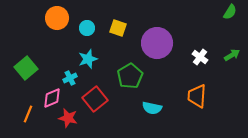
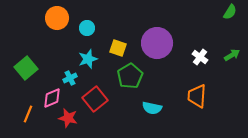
yellow square: moved 20 px down
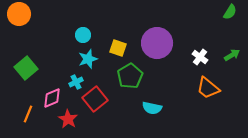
orange circle: moved 38 px left, 4 px up
cyan circle: moved 4 px left, 7 px down
cyan cross: moved 6 px right, 4 px down
orange trapezoid: moved 11 px right, 8 px up; rotated 55 degrees counterclockwise
red star: moved 1 px down; rotated 18 degrees clockwise
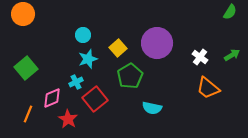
orange circle: moved 4 px right
yellow square: rotated 30 degrees clockwise
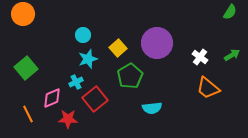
cyan semicircle: rotated 18 degrees counterclockwise
orange line: rotated 48 degrees counterclockwise
red star: rotated 30 degrees counterclockwise
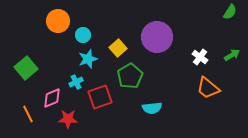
orange circle: moved 35 px right, 7 px down
purple circle: moved 6 px up
red square: moved 5 px right, 2 px up; rotated 20 degrees clockwise
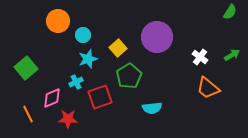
green pentagon: moved 1 px left
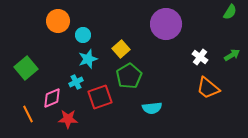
purple circle: moved 9 px right, 13 px up
yellow square: moved 3 px right, 1 px down
